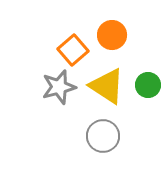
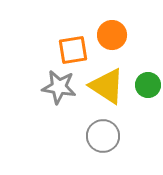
orange square: rotated 32 degrees clockwise
gray star: rotated 24 degrees clockwise
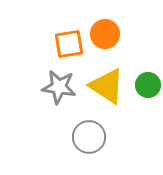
orange circle: moved 7 px left, 1 px up
orange square: moved 4 px left, 6 px up
gray circle: moved 14 px left, 1 px down
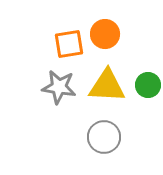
yellow triangle: rotated 30 degrees counterclockwise
gray circle: moved 15 px right
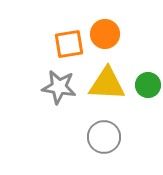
yellow triangle: moved 2 px up
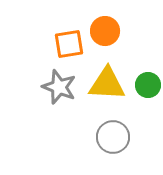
orange circle: moved 3 px up
gray star: rotated 12 degrees clockwise
gray circle: moved 9 px right
